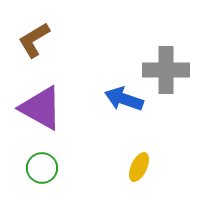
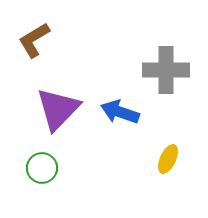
blue arrow: moved 4 px left, 13 px down
purple triangle: moved 17 px right, 1 px down; rotated 45 degrees clockwise
yellow ellipse: moved 29 px right, 8 px up
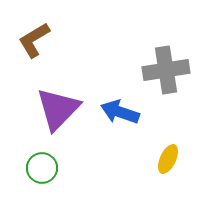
gray cross: rotated 9 degrees counterclockwise
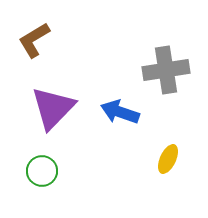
purple triangle: moved 5 px left, 1 px up
green circle: moved 3 px down
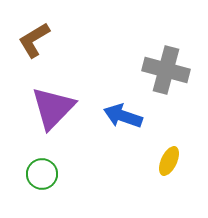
gray cross: rotated 24 degrees clockwise
blue arrow: moved 3 px right, 4 px down
yellow ellipse: moved 1 px right, 2 px down
green circle: moved 3 px down
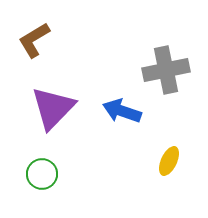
gray cross: rotated 27 degrees counterclockwise
blue arrow: moved 1 px left, 5 px up
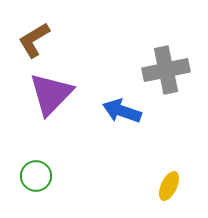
purple triangle: moved 2 px left, 14 px up
yellow ellipse: moved 25 px down
green circle: moved 6 px left, 2 px down
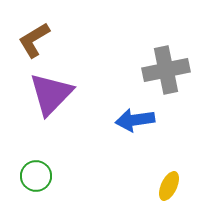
blue arrow: moved 13 px right, 9 px down; rotated 27 degrees counterclockwise
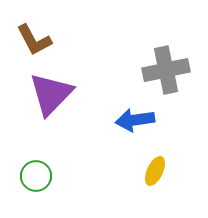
brown L-shape: rotated 87 degrees counterclockwise
yellow ellipse: moved 14 px left, 15 px up
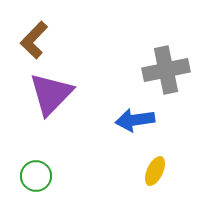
brown L-shape: rotated 72 degrees clockwise
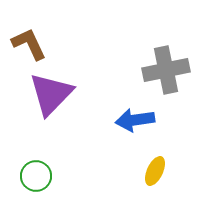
brown L-shape: moved 5 px left, 4 px down; rotated 111 degrees clockwise
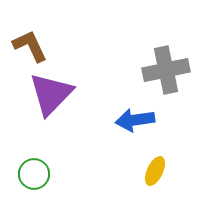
brown L-shape: moved 1 px right, 2 px down
green circle: moved 2 px left, 2 px up
